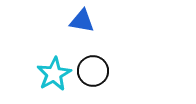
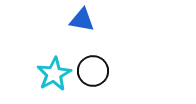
blue triangle: moved 1 px up
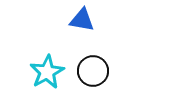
cyan star: moved 7 px left, 2 px up
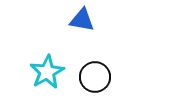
black circle: moved 2 px right, 6 px down
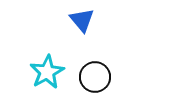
blue triangle: rotated 40 degrees clockwise
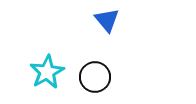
blue triangle: moved 25 px right
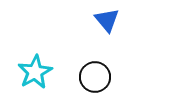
cyan star: moved 12 px left
